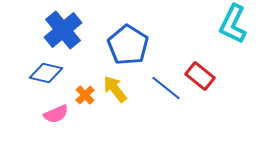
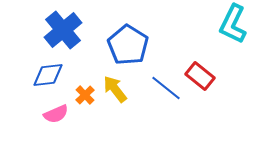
blue diamond: moved 2 px right, 2 px down; rotated 20 degrees counterclockwise
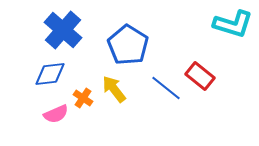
cyan L-shape: rotated 99 degrees counterclockwise
blue cross: rotated 9 degrees counterclockwise
blue diamond: moved 2 px right, 1 px up
yellow arrow: moved 1 px left
orange cross: moved 2 px left, 3 px down; rotated 12 degrees counterclockwise
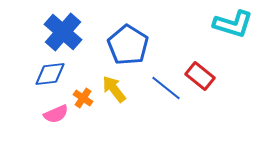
blue cross: moved 2 px down
